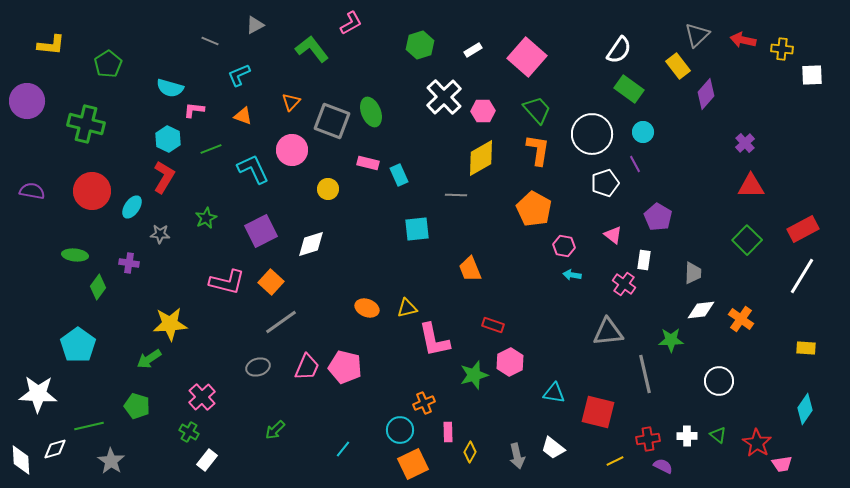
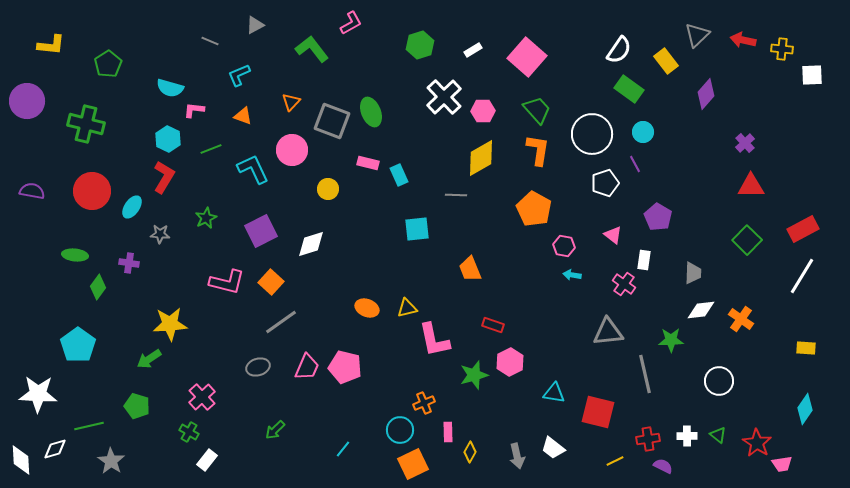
yellow rectangle at (678, 66): moved 12 px left, 5 px up
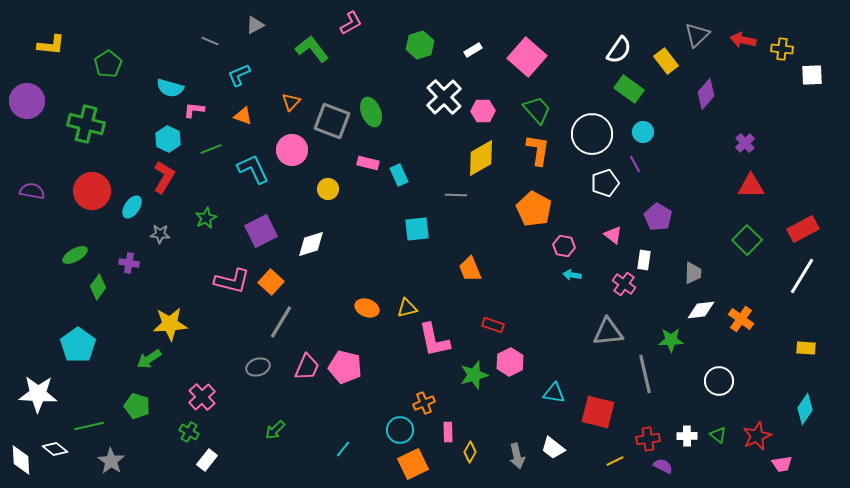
green ellipse at (75, 255): rotated 35 degrees counterclockwise
pink L-shape at (227, 282): moved 5 px right, 1 px up
gray line at (281, 322): rotated 24 degrees counterclockwise
red star at (757, 443): moved 7 px up; rotated 16 degrees clockwise
white diamond at (55, 449): rotated 55 degrees clockwise
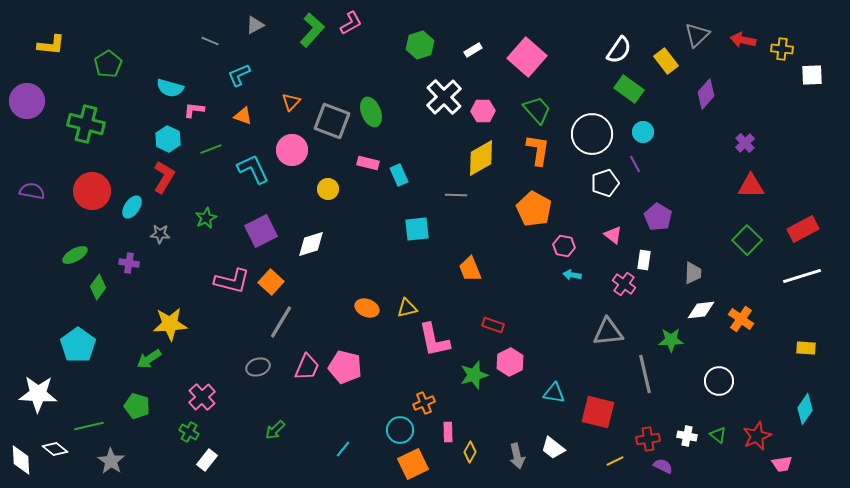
green L-shape at (312, 49): moved 19 px up; rotated 80 degrees clockwise
white line at (802, 276): rotated 42 degrees clockwise
white cross at (687, 436): rotated 12 degrees clockwise
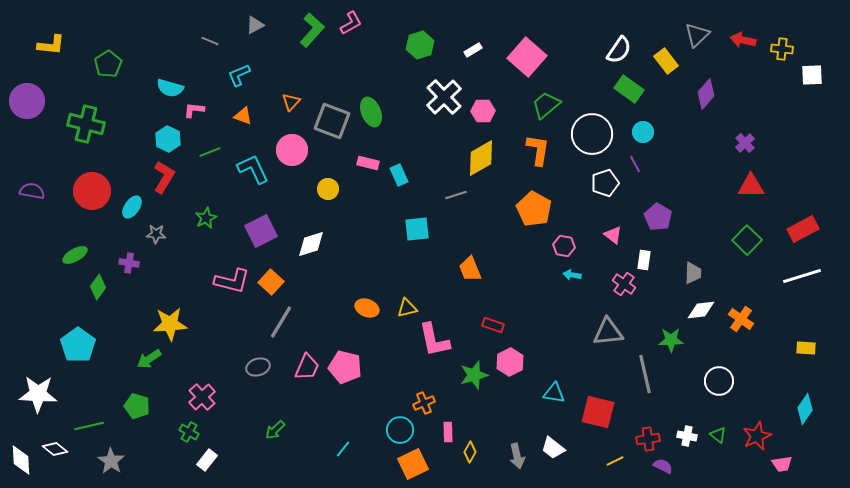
green trapezoid at (537, 110): moved 9 px right, 5 px up; rotated 88 degrees counterclockwise
green line at (211, 149): moved 1 px left, 3 px down
gray line at (456, 195): rotated 20 degrees counterclockwise
gray star at (160, 234): moved 4 px left
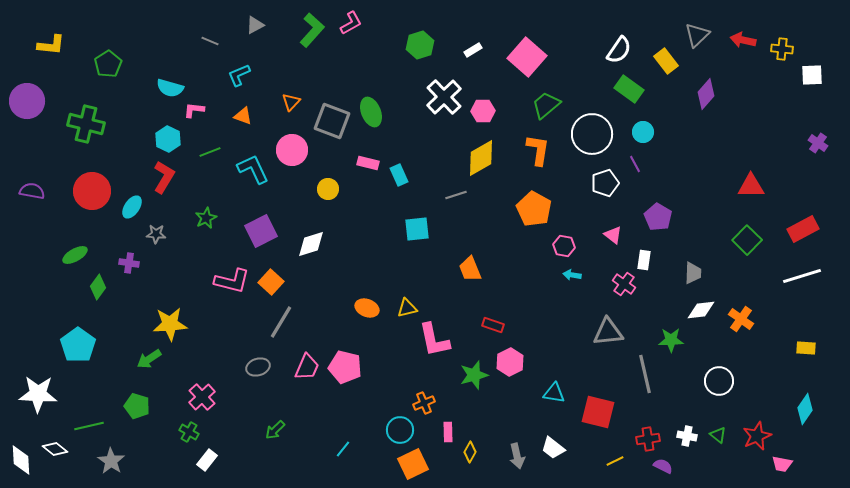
purple cross at (745, 143): moved 73 px right; rotated 12 degrees counterclockwise
pink trapezoid at (782, 464): rotated 20 degrees clockwise
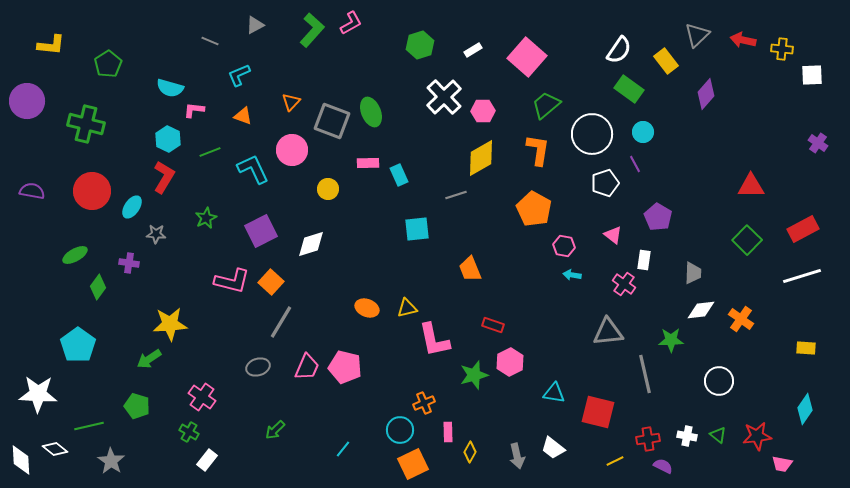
pink rectangle at (368, 163): rotated 15 degrees counterclockwise
pink cross at (202, 397): rotated 12 degrees counterclockwise
red star at (757, 436): rotated 16 degrees clockwise
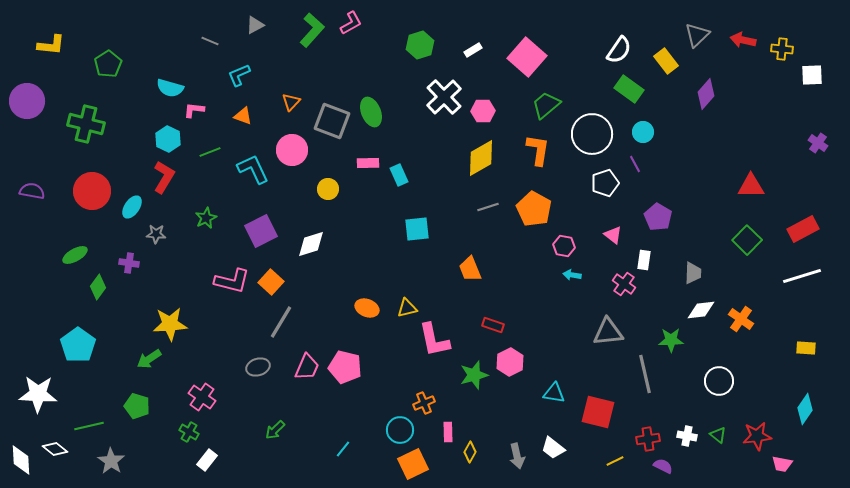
gray line at (456, 195): moved 32 px right, 12 px down
